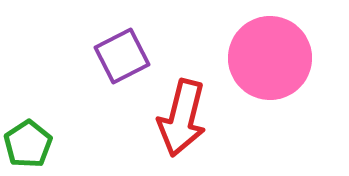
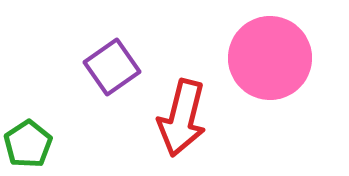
purple square: moved 10 px left, 11 px down; rotated 8 degrees counterclockwise
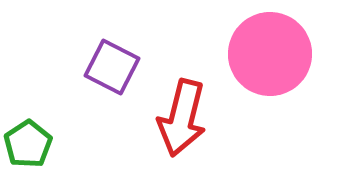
pink circle: moved 4 px up
purple square: rotated 28 degrees counterclockwise
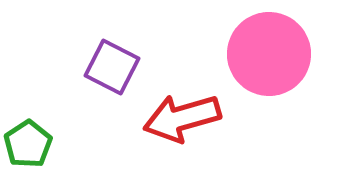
pink circle: moved 1 px left
red arrow: rotated 60 degrees clockwise
